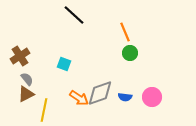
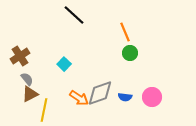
cyan square: rotated 24 degrees clockwise
brown triangle: moved 4 px right
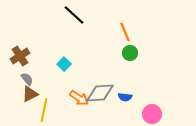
gray diamond: rotated 16 degrees clockwise
pink circle: moved 17 px down
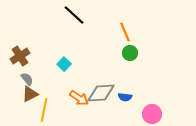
gray diamond: moved 1 px right
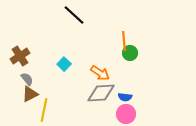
orange line: moved 1 px left, 9 px down; rotated 18 degrees clockwise
orange arrow: moved 21 px right, 25 px up
pink circle: moved 26 px left
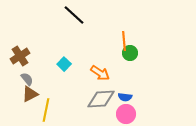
gray diamond: moved 6 px down
yellow line: moved 2 px right
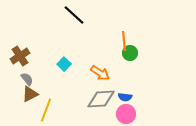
yellow line: rotated 10 degrees clockwise
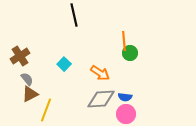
black line: rotated 35 degrees clockwise
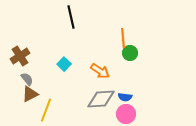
black line: moved 3 px left, 2 px down
orange line: moved 1 px left, 3 px up
orange arrow: moved 2 px up
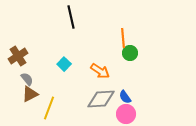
brown cross: moved 2 px left
blue semicircle: rotated 48 degrees clockwise
yellow line: moved 3 px right, 2 px up
